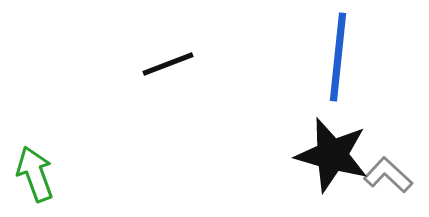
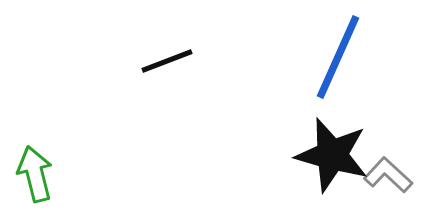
blue line: rotated 18 degrees clockwise
black line: moved 1 px left, 3 px up
green arrow: rotated 6 degrees clockwise
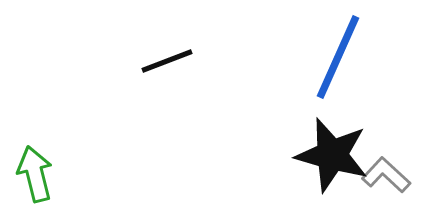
gray L-shape: moved 2 px left
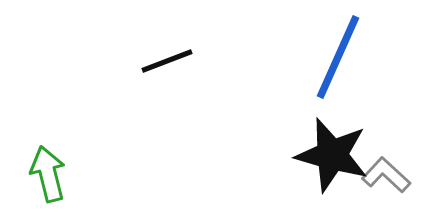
green arrow: moved 13 px right
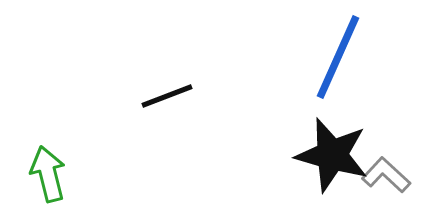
black line: moved 35 px down
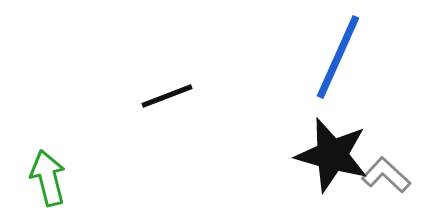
green arrow: moved 4 px down
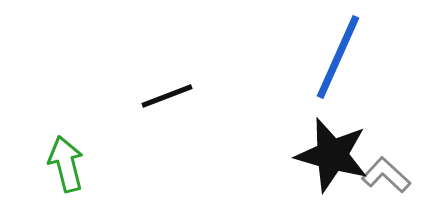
green arrow: moved 18 px right, 14 px up
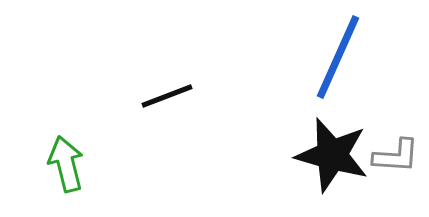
gray L-shape: moved 10 px right, 19 px up; rotated 141 degrees clockwise
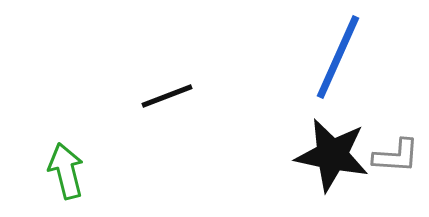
black star: rotated 4 degrees counterclockwise
green arrow: moved 7 px down
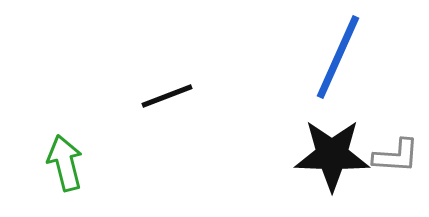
black star: rotated 10 degrees counterclockwise
green arrow: moved 1 px left, 8 px up
